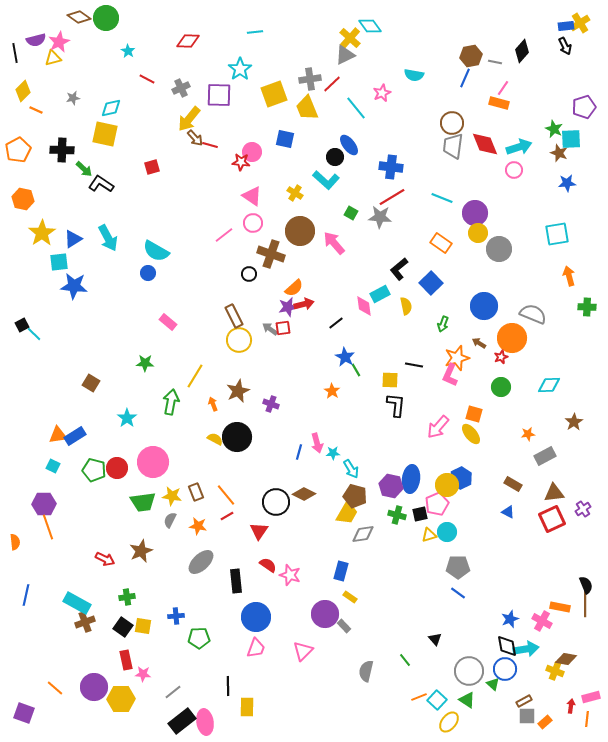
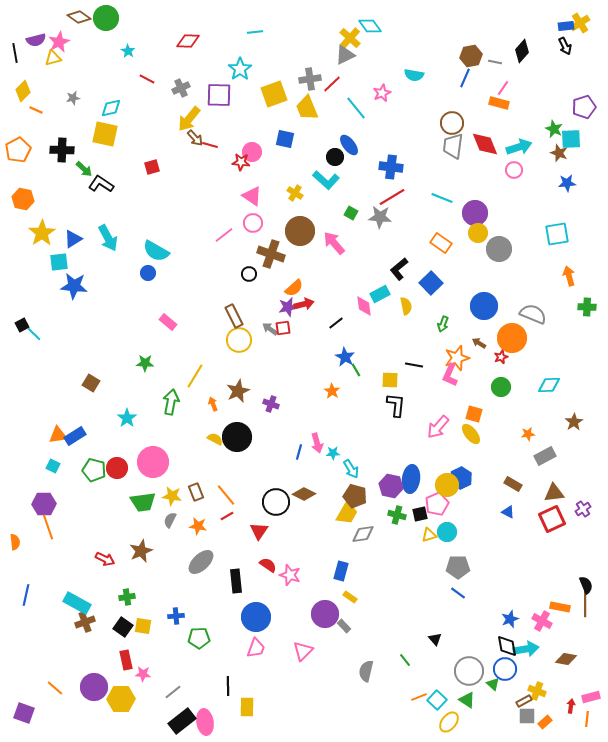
yellow cross at (555, 671): moved 18 px left, 20 px down
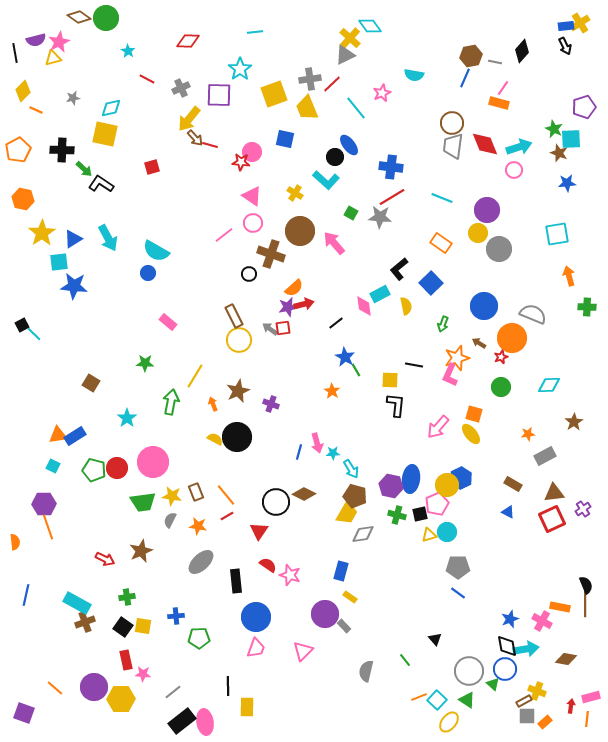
purple circle at (475, 213): moved 12 px right, 3 px up
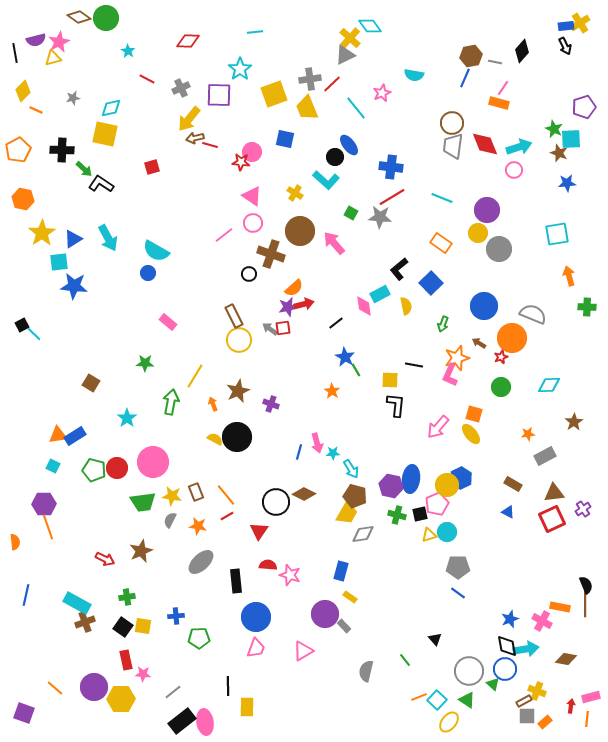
brown arrow at (195, 138): rotated 120 degrees clockwise
red semicircle at (268, 565): rotated 30 degrees counterclockwise
pink triangle at (303, 651): rotated 15 degrees clockwise
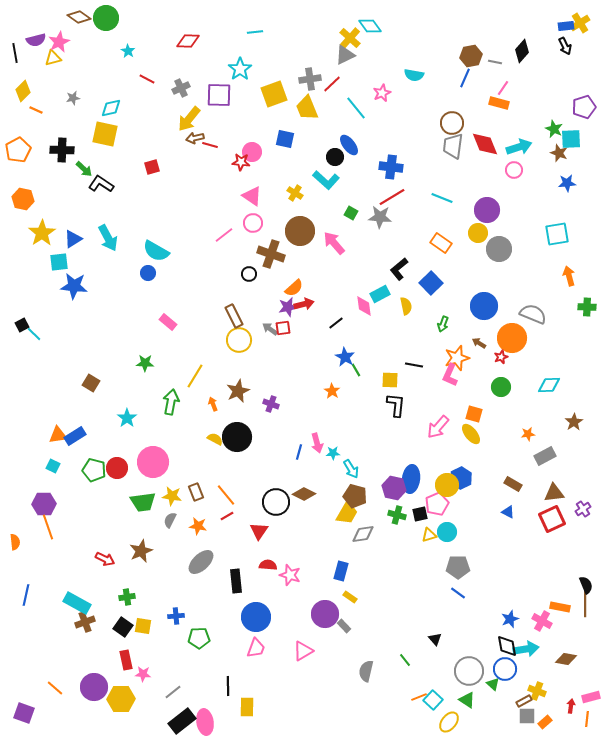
purple hexagon at (391, 486): moved 3 px right, 2 px down
cyan square at (437, 700): moved 4 px left
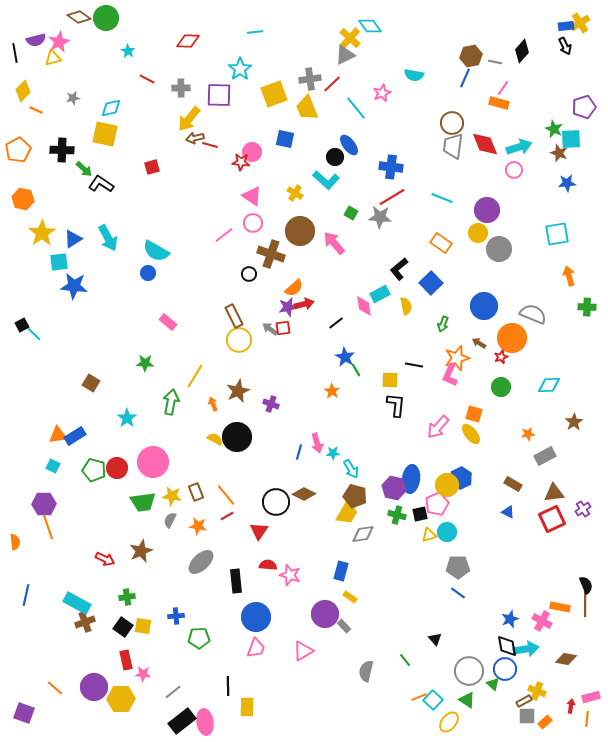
gray cross at (181, 88): rotated 24 degrees clockwise
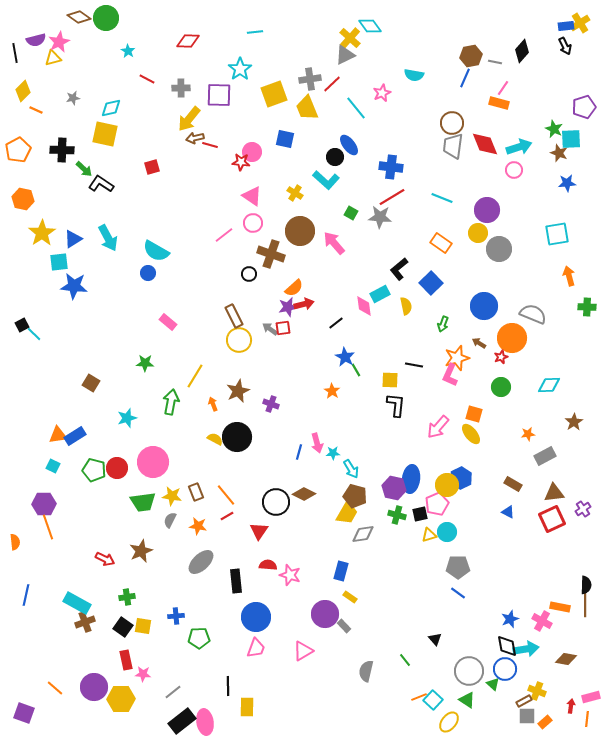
cyan star at (127, 418): rotated 18 degrees clockwise
black semicircle at (586, 585): rotated 24 degrees clockwise
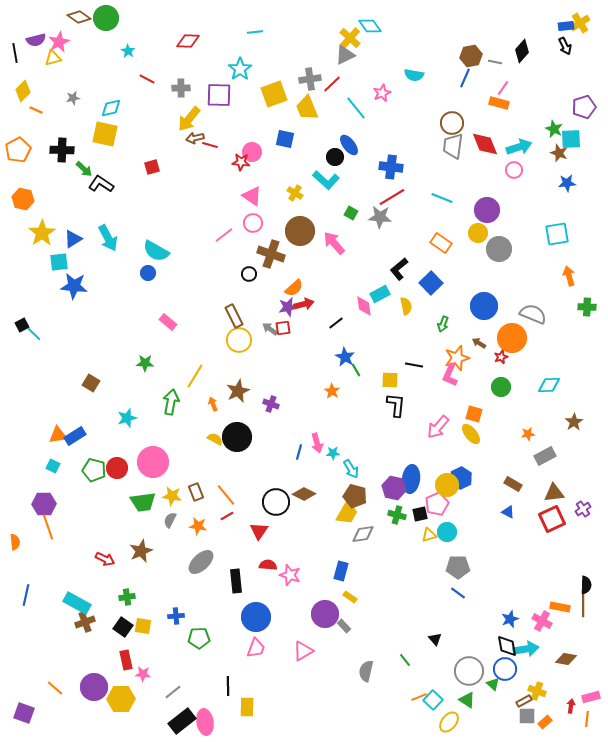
brown line at (585, 603): moved 2 px left
